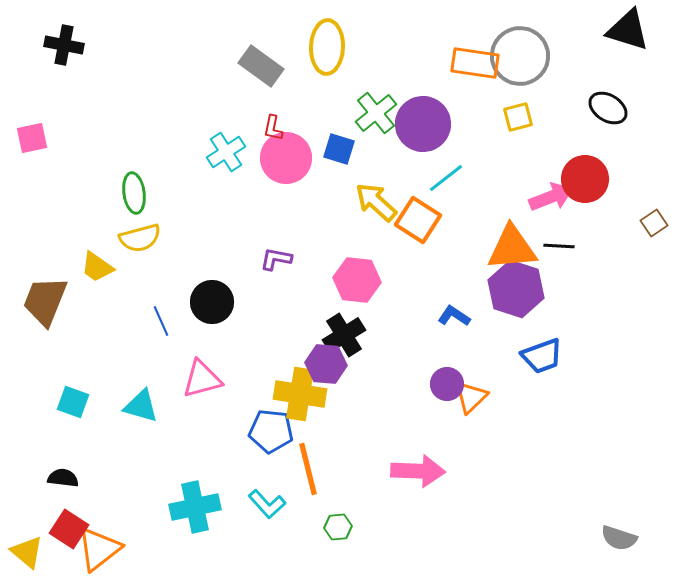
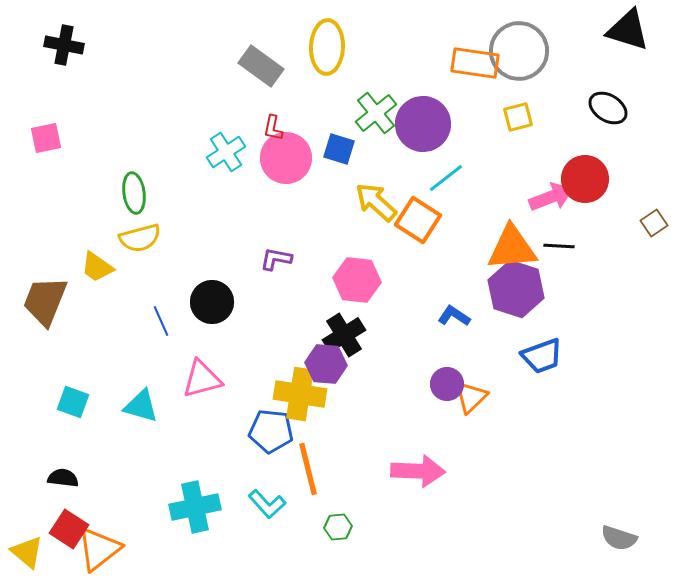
gray circle at (520, 56): moved 1 px left, 5 px up
pink square at (32, 138): moved 14 px right
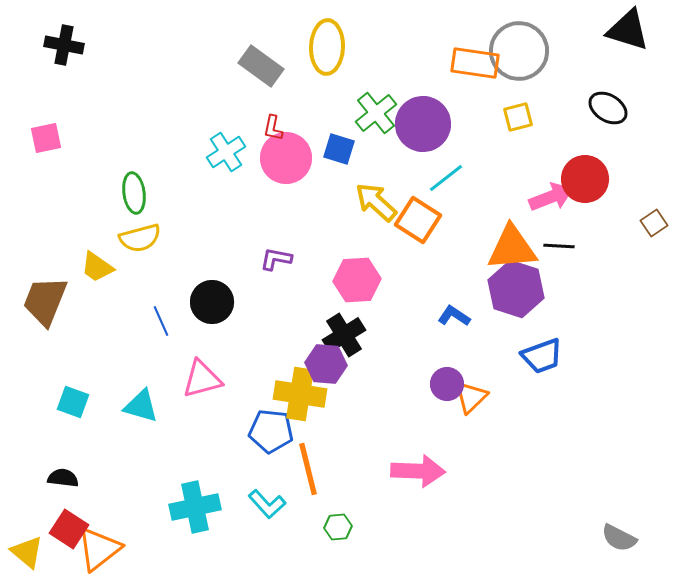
pink hexagon at (357, 280): rotated 9 degrees counterclockwise
gray semicircle at (619, 538): rotated 9 degrees clockwise
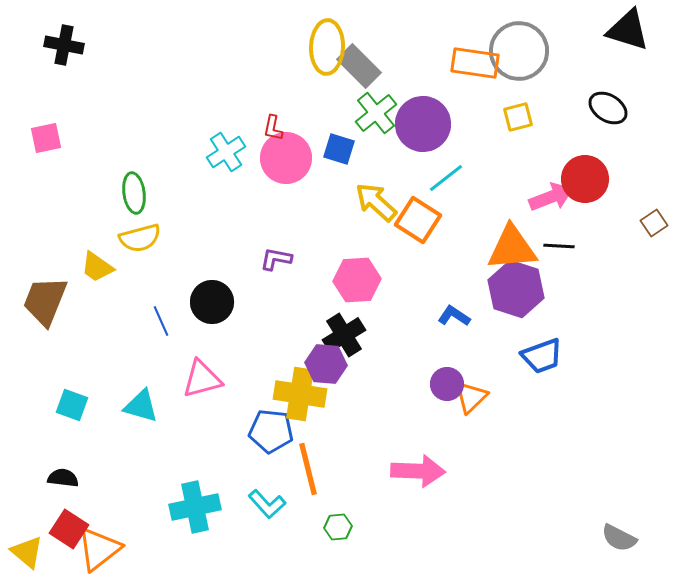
gray rectangle at (261, 66): moved 98 px right; rotated 9 degrees clockwise
cyan square at (73, 402): moved 1 px left, 3 px down
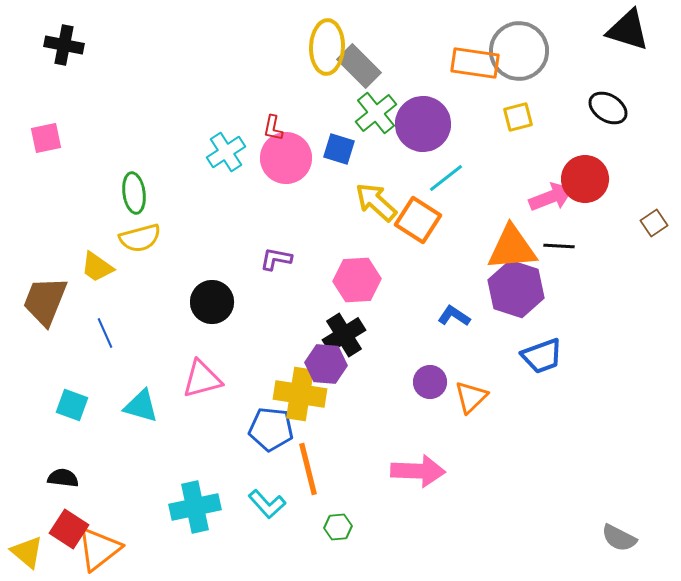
blue line at (161, 321): moved 56 px left, 12 px down
purple circle at (447, 384): moved 17 px left, 2 px up
blue pentagon at (271, 431): moved 2 px up
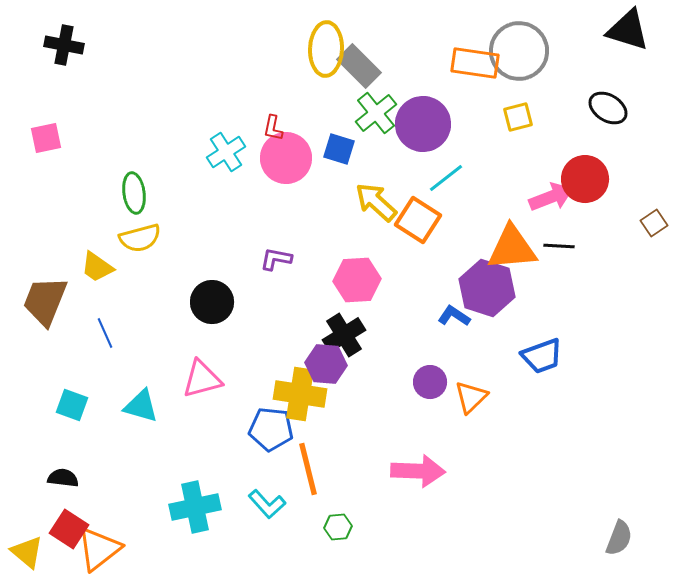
yellow ellipse at (327, 47): moved 1 px left, 2 px down
purple hexagon at (516, 289): moved 29 px left, 1 px up
gray semicircle at (619, 538): rotated 96 degrees counterclockwise
